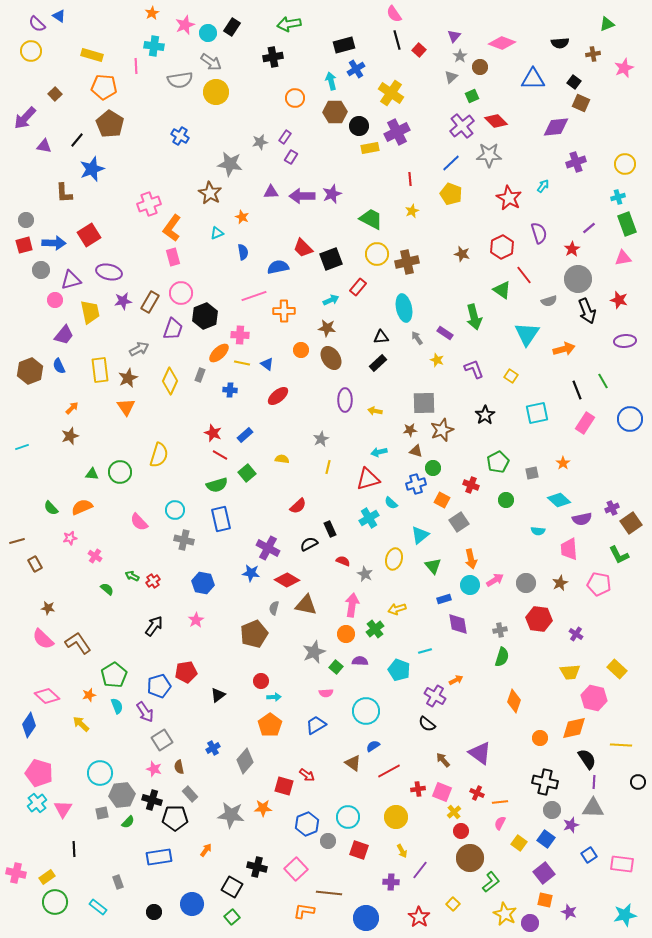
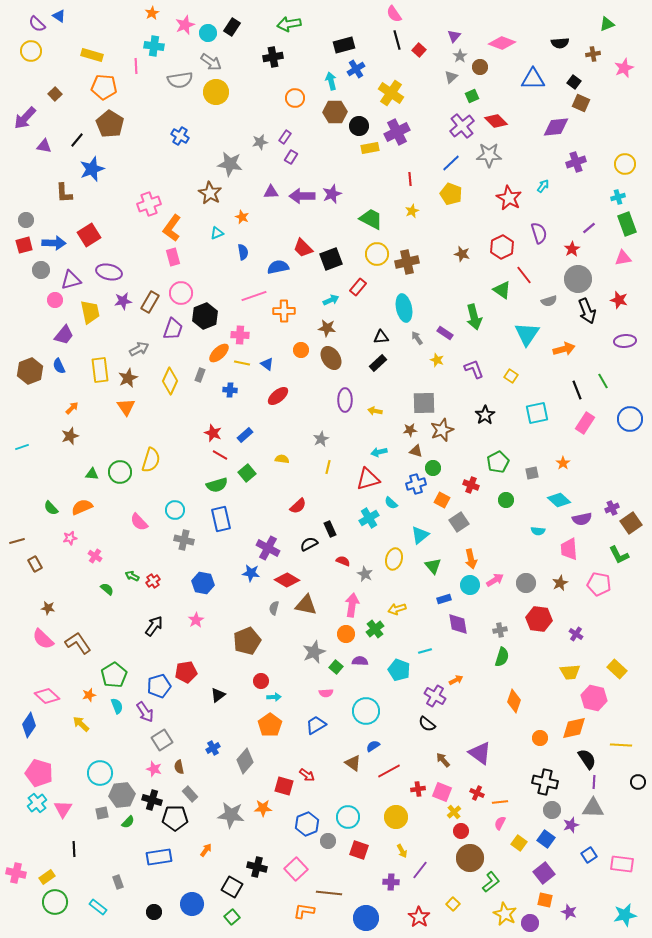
yellow semicircle at (159, 455): moved 8 px left, 5 px down
brown pentagon at (254, 634): moved 7 px left, 7 px down
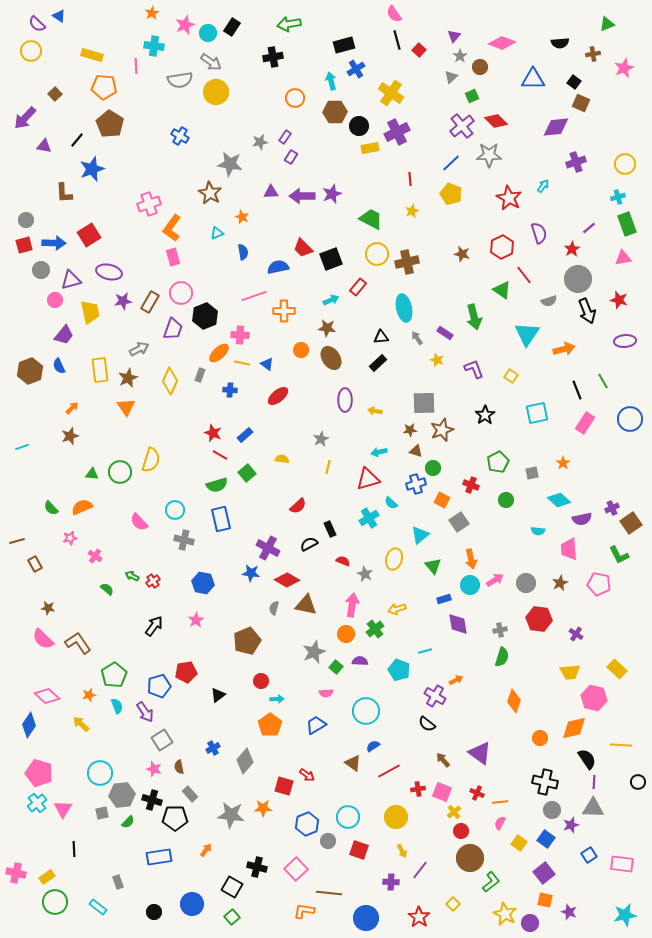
cyan arrow at (274, 697): moved 3 px right, 2 px down
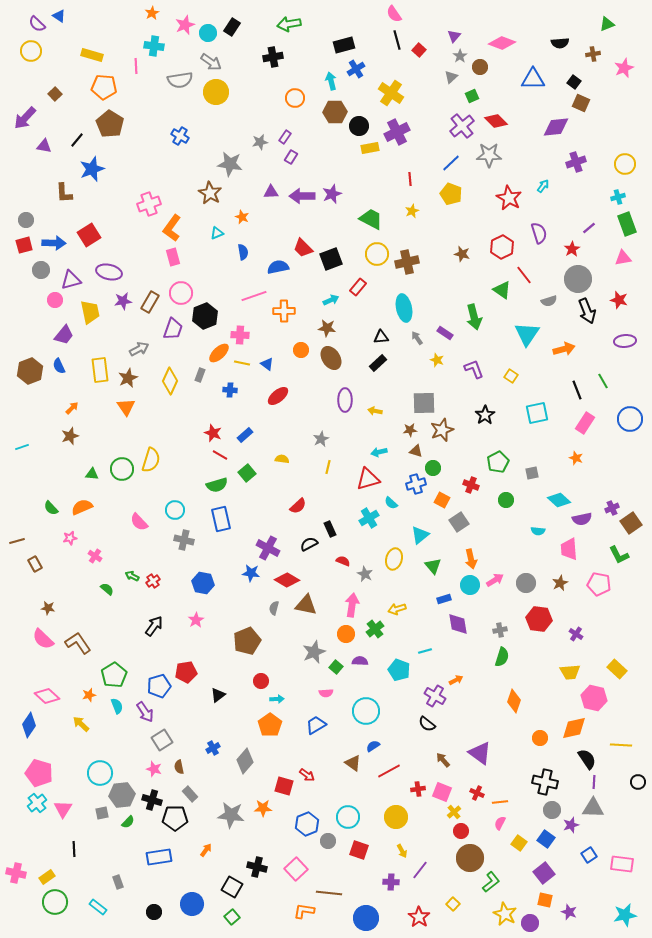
orange star at (563, 463): moved 13 px right, 5 px up; rotated 16 degrees counterclockwise
green circle at (120, 472): moved 2 px right, 3 px up
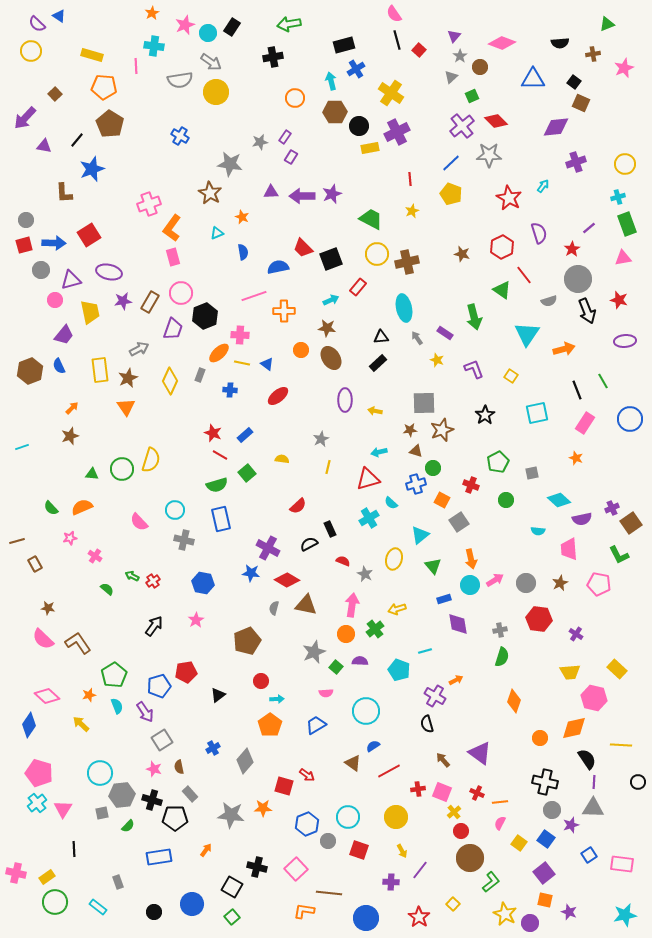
black semicircle at (427, 724): rotated 36 degrees clockwise
green semicircle at (128, 822): moved 4 px down
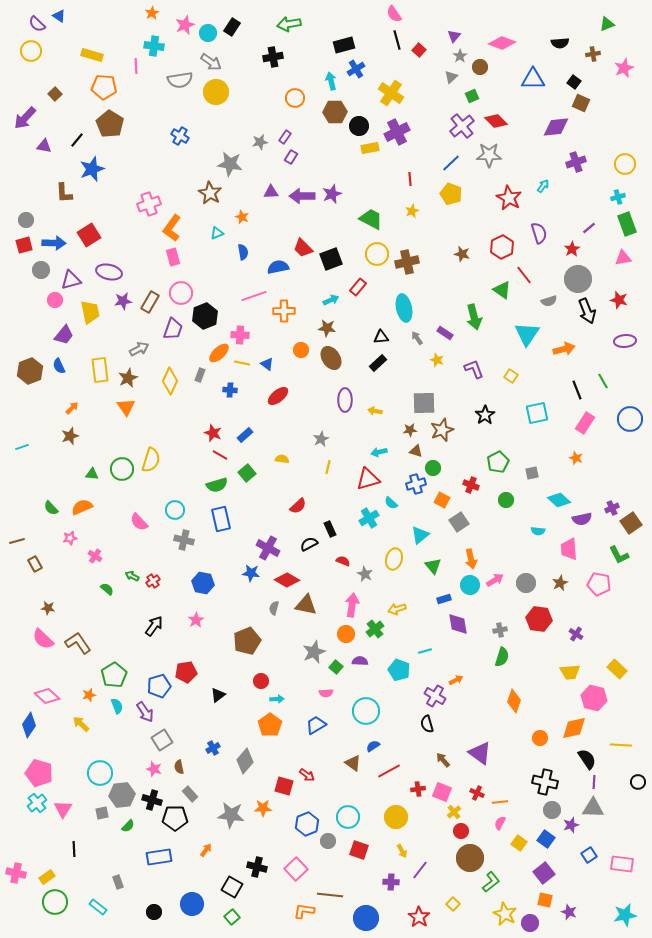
brown line at (329, 893): moved 1 px right, 2 px down
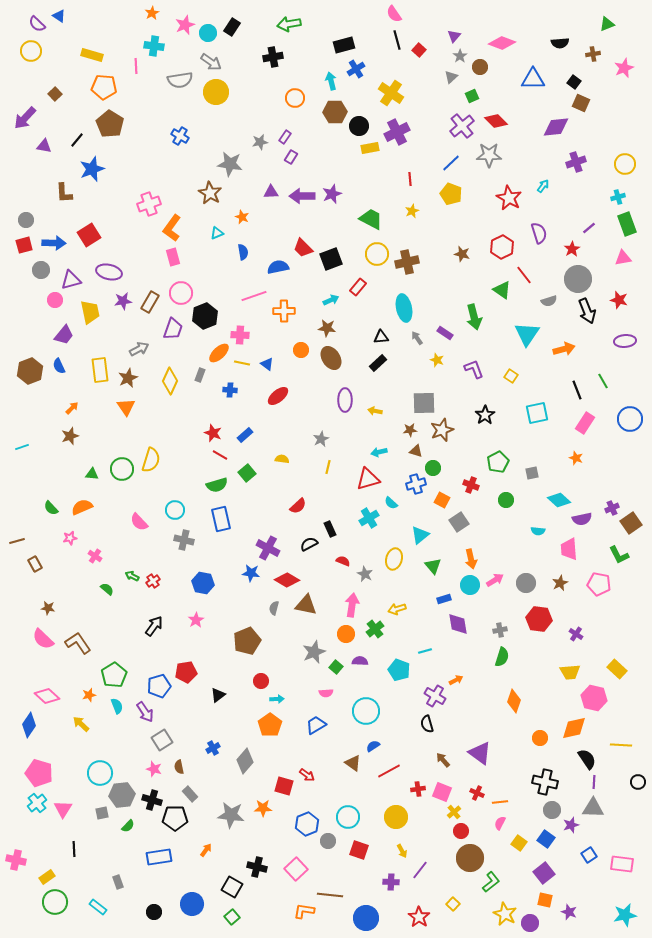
pink cross at (16, 873): moved 13 px up
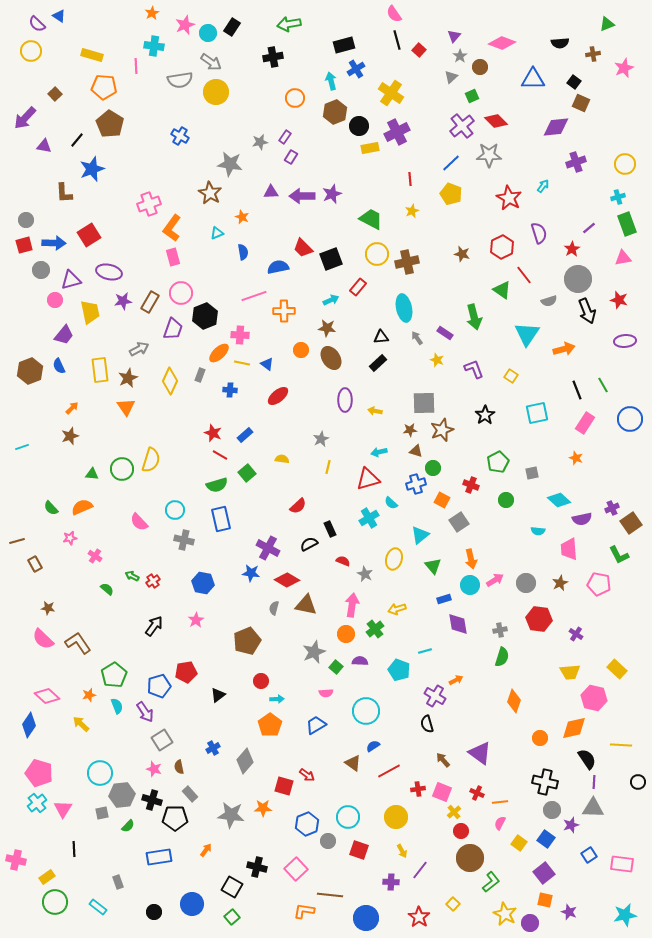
brown hexagon at (335, 112): rotated 20 degrees counterclockwise
green line at (603, 381): moved 4 px down
